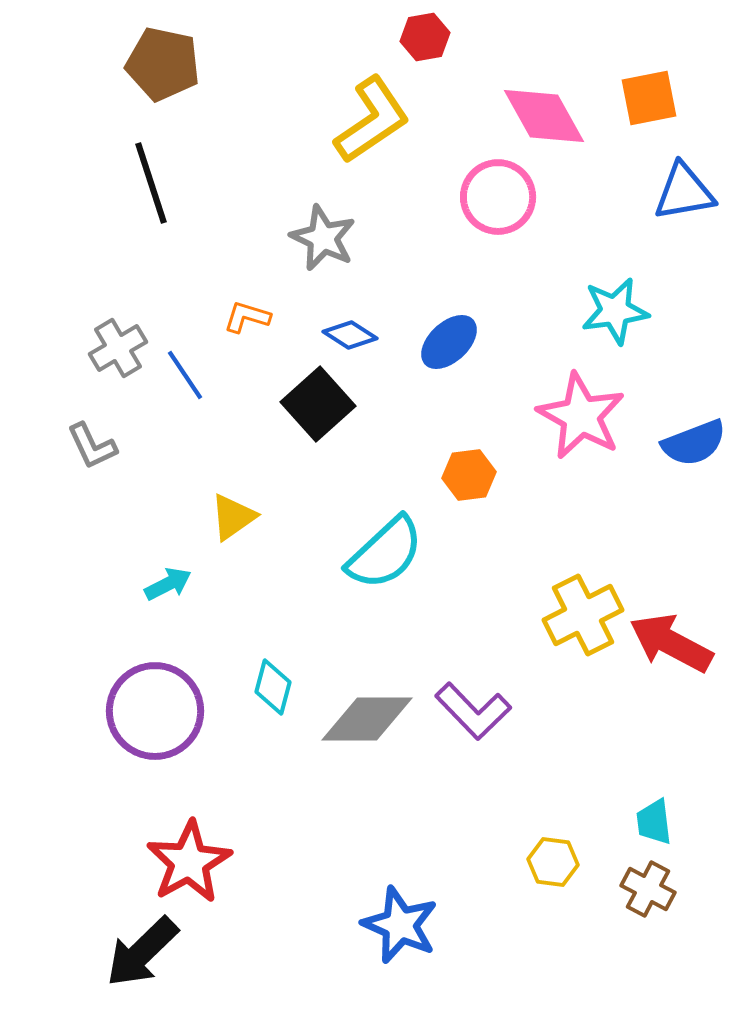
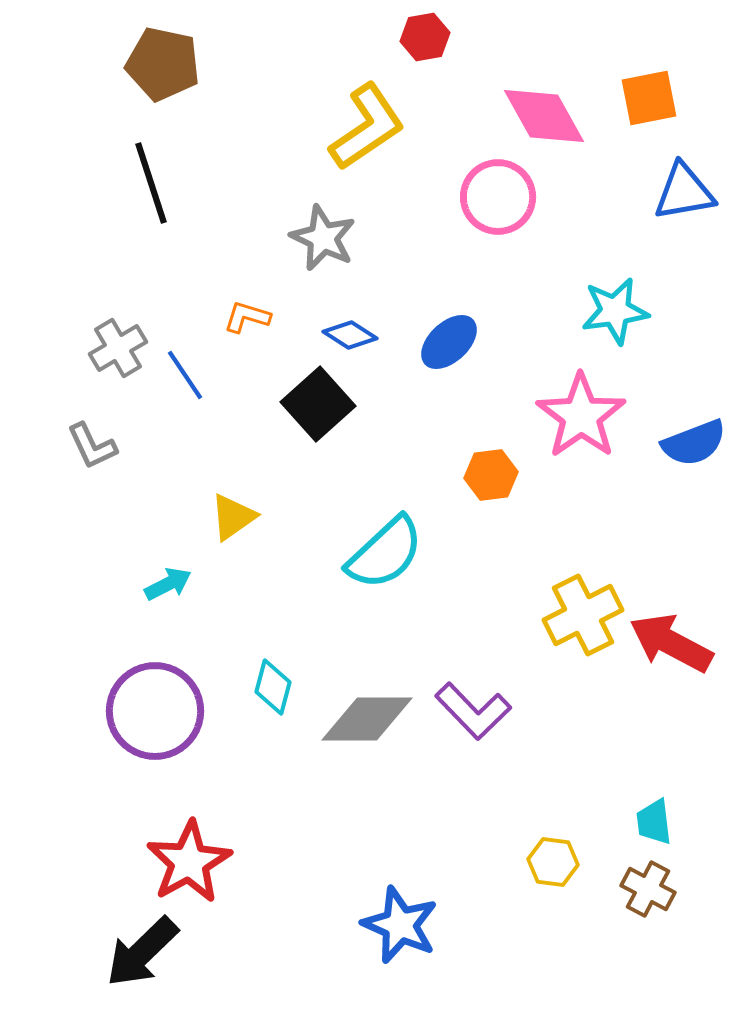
yellow L-shape: moved 5 px left, 7 px down
pink star: rotated 8 degrees clockwise
orange hexagon: moved 22 px right
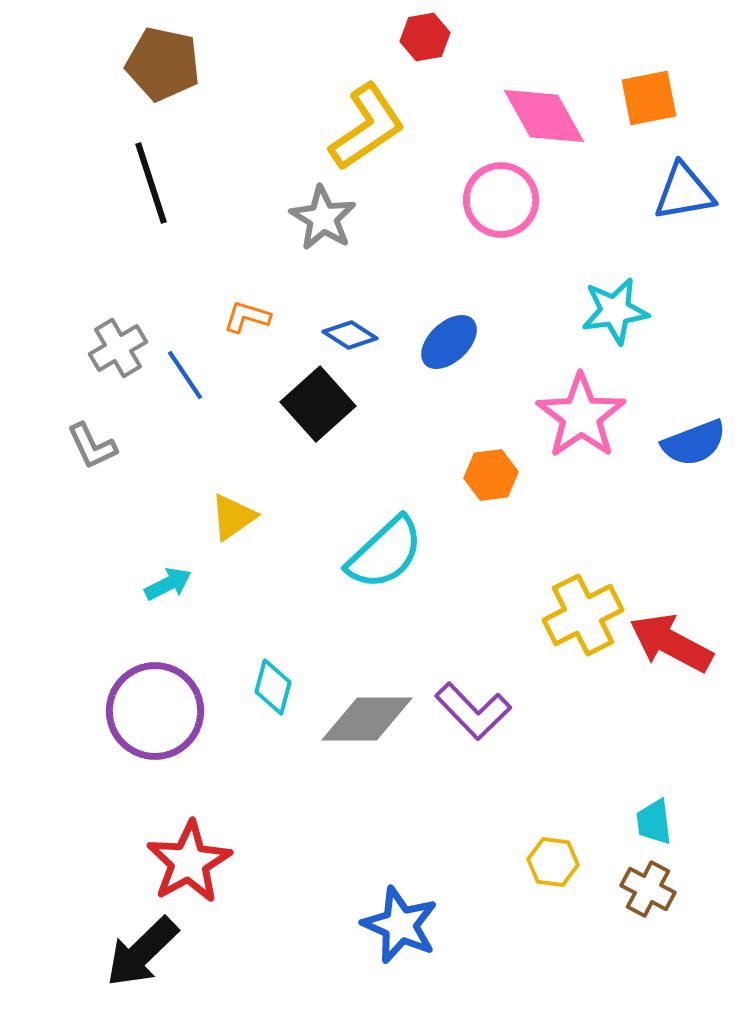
pink circle: moved 3 px right, 3 px down
gray star: moved 20 px up; rotated 6 degrees clockwise
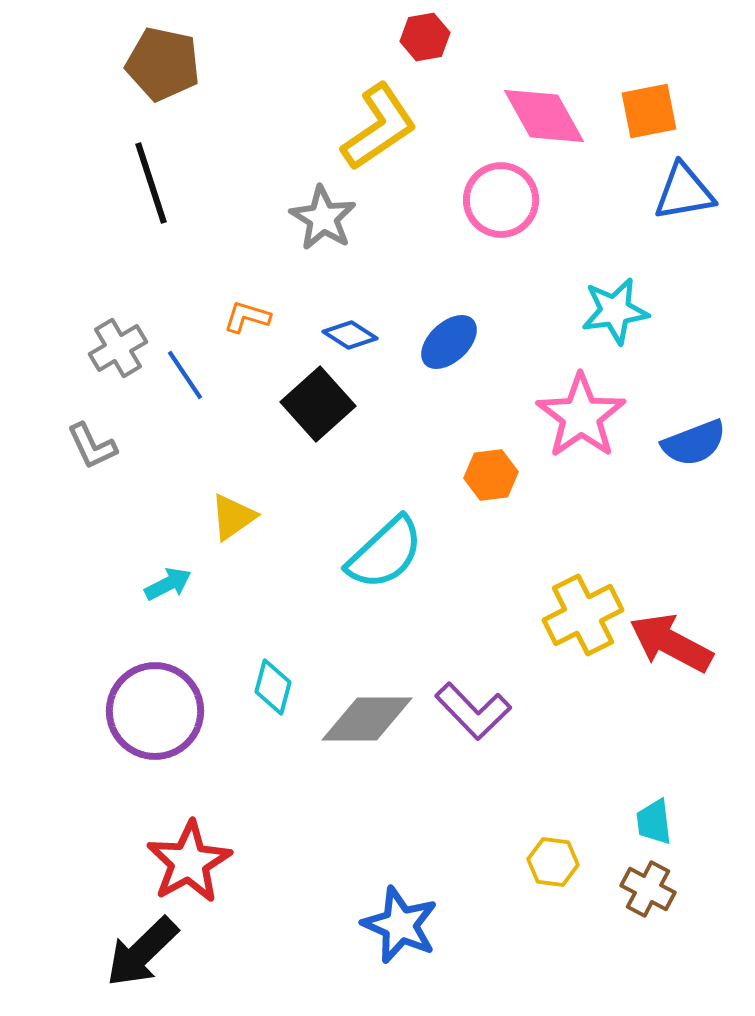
orange square: moved 13 px down
yellow L-shape: moved 12 px right
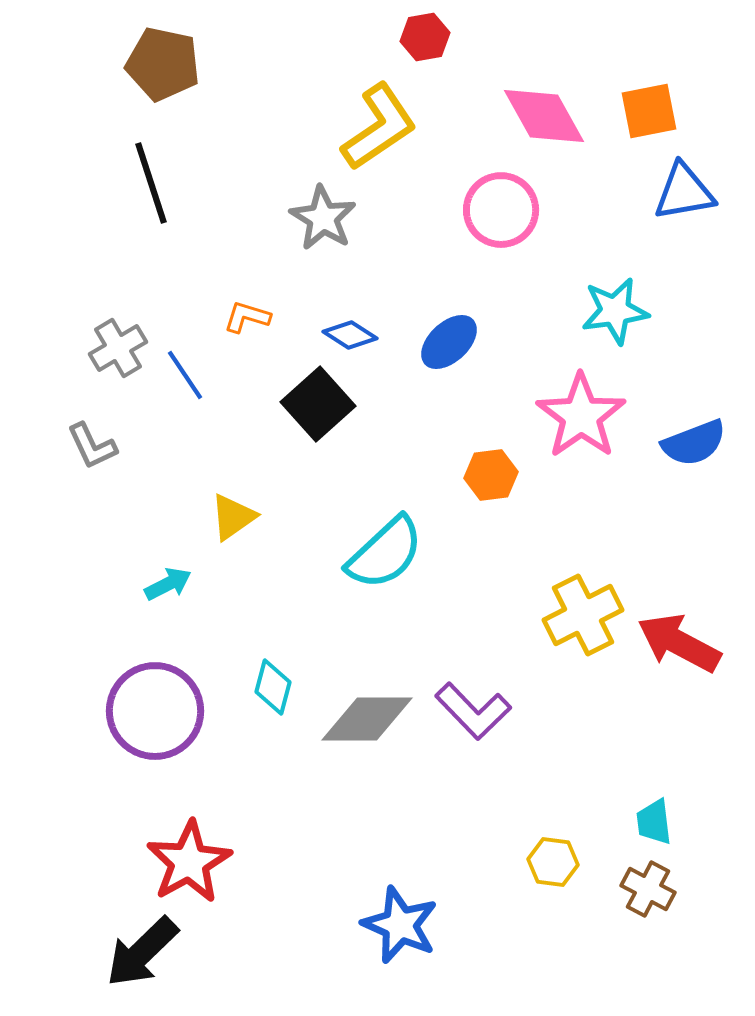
pink circle: moved 10 px down
red arrow: moved 8 px right
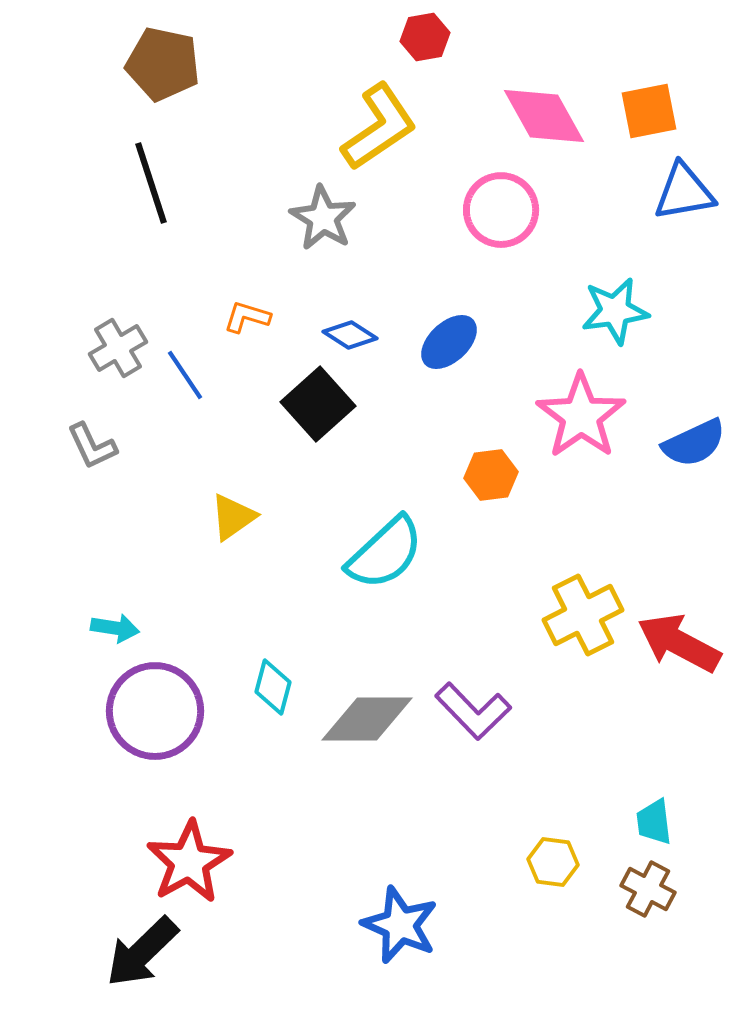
blue semicircle: rotated 4 degrees counterclockwise
cyan arrow: moved 53 px left, 44 px down; rotated 36 degrees clockwise
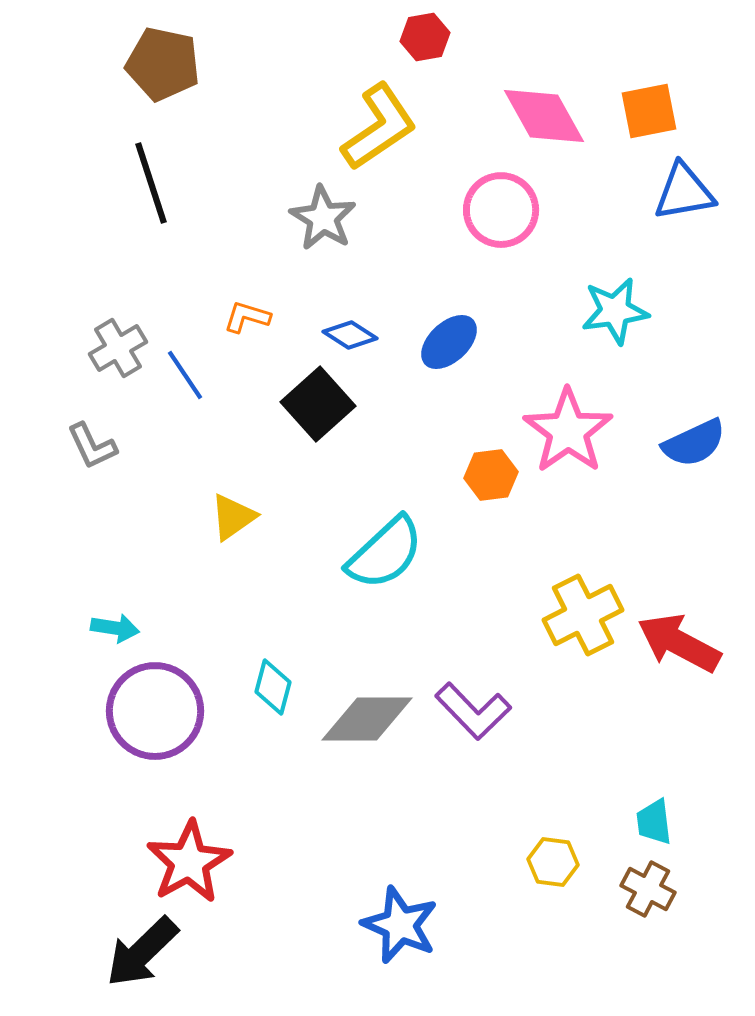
pink star: moved 13 px left, 15 px down
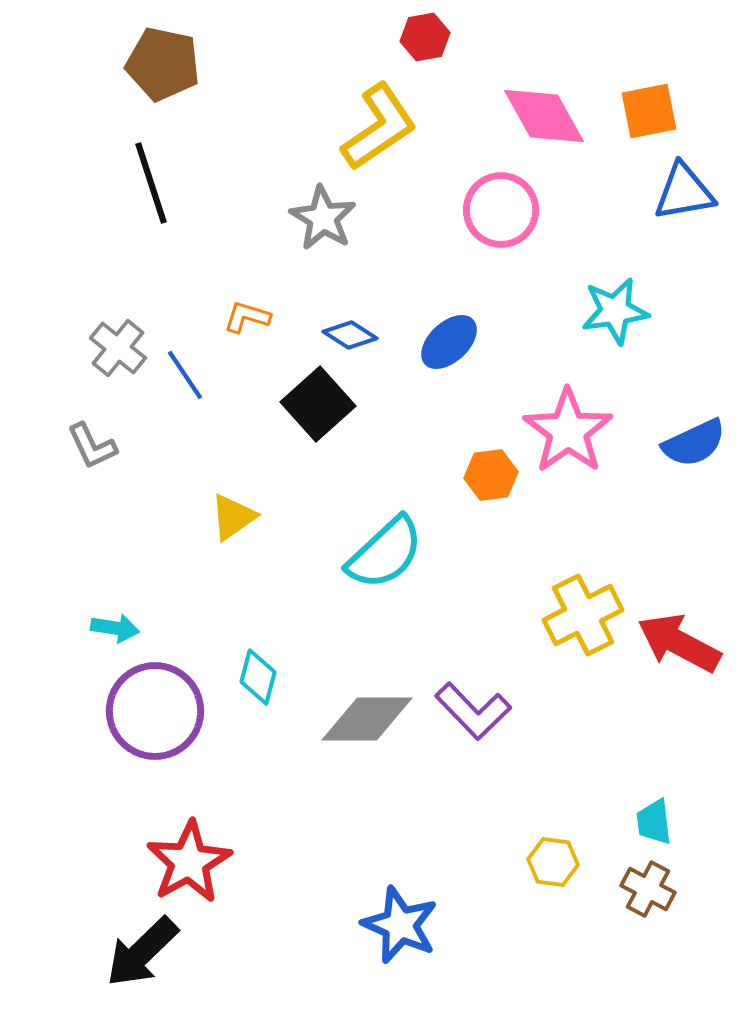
gray cross: rotated 20 degrees counterclockwise
cyan diamond: moved 15 px left, 10 px up
